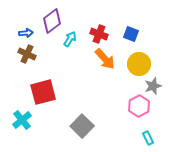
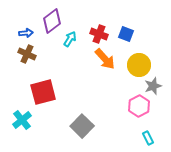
blue square: moved 5 px left
yellow circle: moved 1 px down
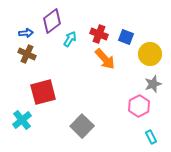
blue square: moved 3 px down
yellow circle: moved 11 px right, 11 px up
gray star: moved 2 px up
cyan rectangle: moved 3 px right, 1 px up
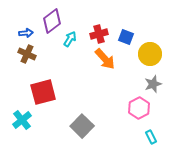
red cross: rotated 36 degrees counterclockwise
pink hexagon: moved 2 px down
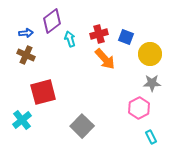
cyan arrow: rotated 49 degrees counterclockwise
brown cross: moved 1 px left, 1 px down
gray star: moved 1 px left, 1 px up; rotated 18 degrees clockwise
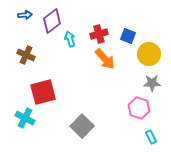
blue arrow: moved 1 px left, 18 px up
blue square: moved 2 px right, 1 px up
yellow circle: moved 1 px left
pink hexagon: rotated 15 degrees counterclockwise
cyan cross: moved 3 px right, 2 px up; rotated 24 degrees counterclockwise
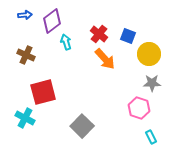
red cross: rotated 36 degrees counterclockwise
cyan arrow: moved 4 px left, 3 px down
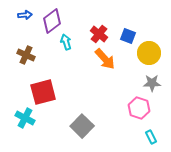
yellow circle: moved 1 px up
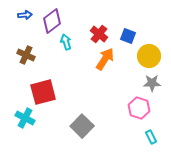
yellow circle: moved 3 px down
orange arrow: rotated 105 degrees counterclockwise
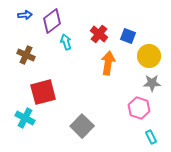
orange arrow: moved 3 px right, 4 px down; rotated 25 degrees counterclockwise
